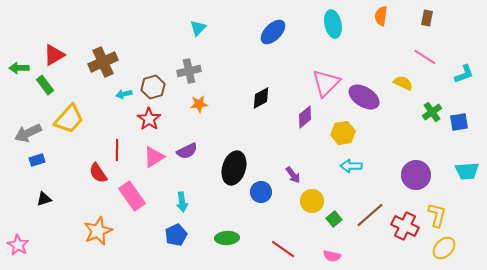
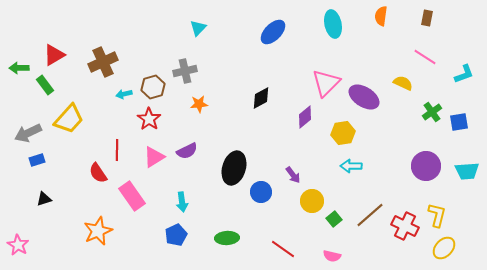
gray cross at (189, 71): moved 4 px left
purple circle at (416, 175): moved 10 px right, 9 px up
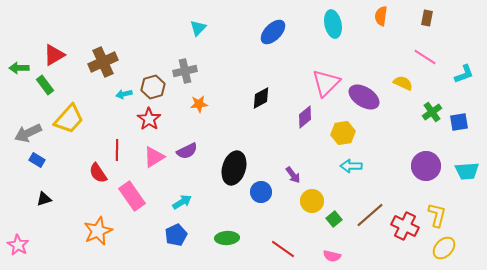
blue rectangle at (37, 160): rotated 49 degrees clockwise
cyan arrow at (182, 202): rotated 114 degrees counterclockwise
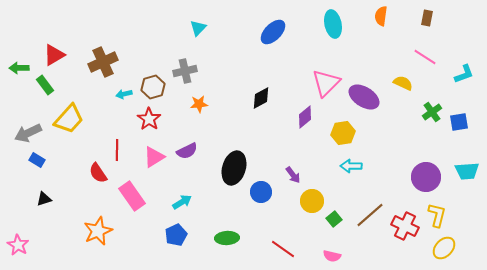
purple circle at (426, 166): moved 11 px down
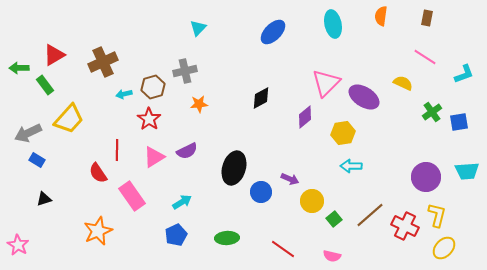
purple arrow at (293, 175): moved 3 px left, 4 px down; rotated 30 degrees counterclockwise
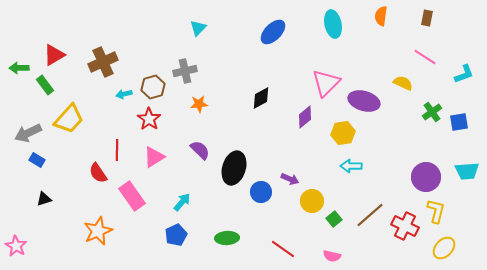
purple ellipse at (364, 97): moved 4 px down; rotated 16 degrees counterclockwise
purple semicircle at (187, 151): moved 13 px right, 1 px up; rotated 110 degrees counterclockwise
cyan arrow at (182, 202): rotated 18 degrees counterclockwise
yellow L-shape at (437, 215): moved 1 px left, 4 px up
pink star at (18, 245): moved 2 px left, 1 px down
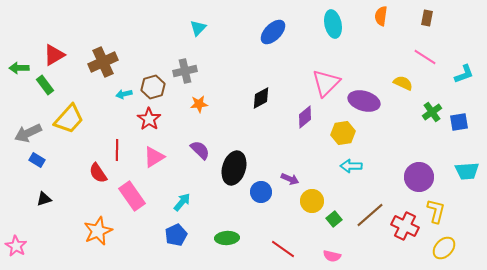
purple circle at (426, 177): moved 7 px left
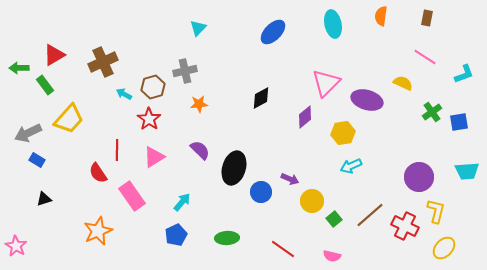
cyan arrow at (124, 94): rotated 42 degrees clockwise
purple ellipse at (364, 101): moved 3 px right, 1 px up
cyan arrow at (351, 166): rotated 25 degrees counterclockwise
